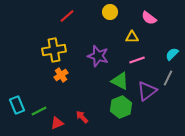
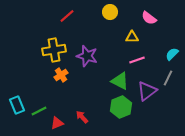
purple star: moved 11 px left
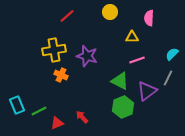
pink semicircle: rotated 56 degrees clockwise
orange cross: rotated 32 degrees counterclockwise
green hexagon: moved 2 px right
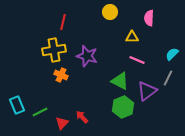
red line: moved 4 px left, 6 px down; rotated 35 degrees counterclockwise
pink line: rotated 42 degrees clockwise
green line: moved 1 px right, 1 px down
red triangle: moved 5 px right; rotated 24 degrees counterclockwise
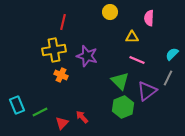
green triangle: rotated 18 degrees clockwise
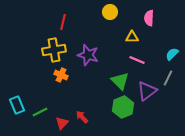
purple star: moved 1 px right, 1 px up
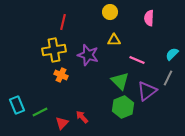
yellow triangle: moved 18 px left, 3 px down
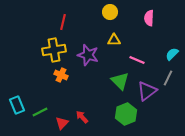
green hexagon: moved 3 px right, 7 px down
